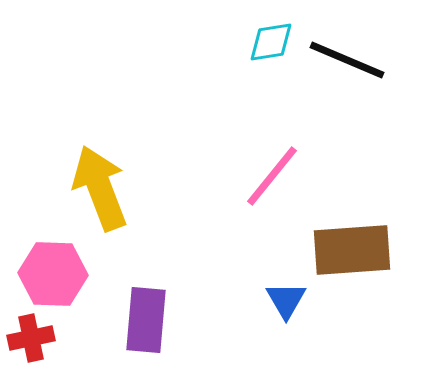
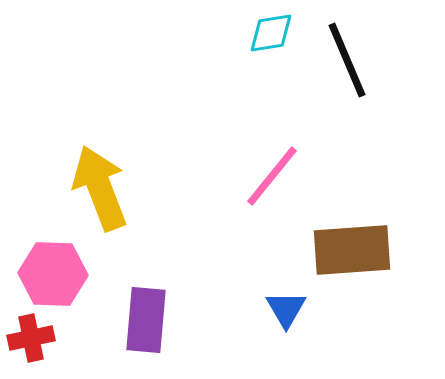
cyan diamond: moved 9 px up
black line: rotated 44 degrees clockwise
blue triangle: moved 9 px down
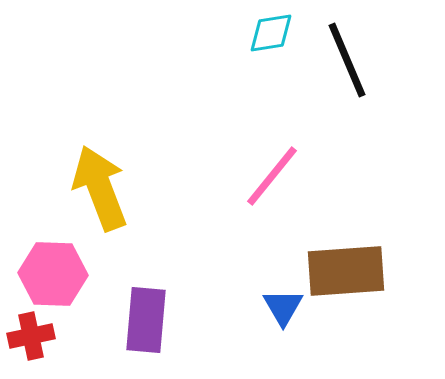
brown rectangle: moved 6 px left, 21 px down
blue triangle: moved 3 px left, 2 px up
red cross: moved 2 px up
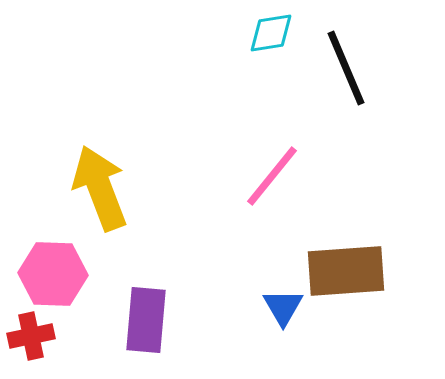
black line: moved 1 px left, 8 px down
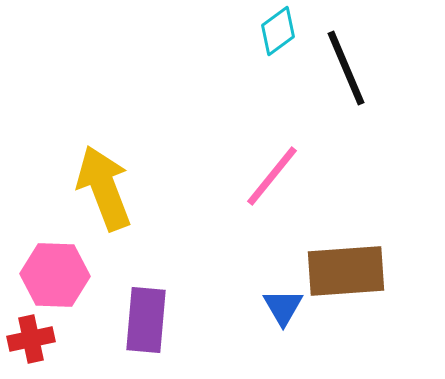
cyan diamond: moved 7 px right, 2 px up; rotated 27 degrees counterclockwise
yellow arrow: moved 4 px right
pink hexagon: moved 2 px right, 1 px down
red cross: moved 3 px down
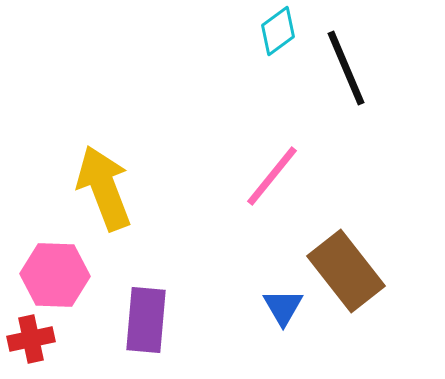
brown rectangle: rotated 56 degrees clockwise
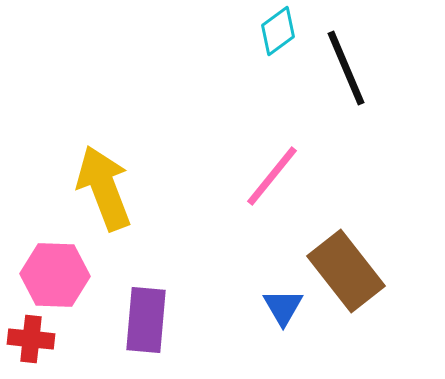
red cross: rotated 18 degrees clockwise
